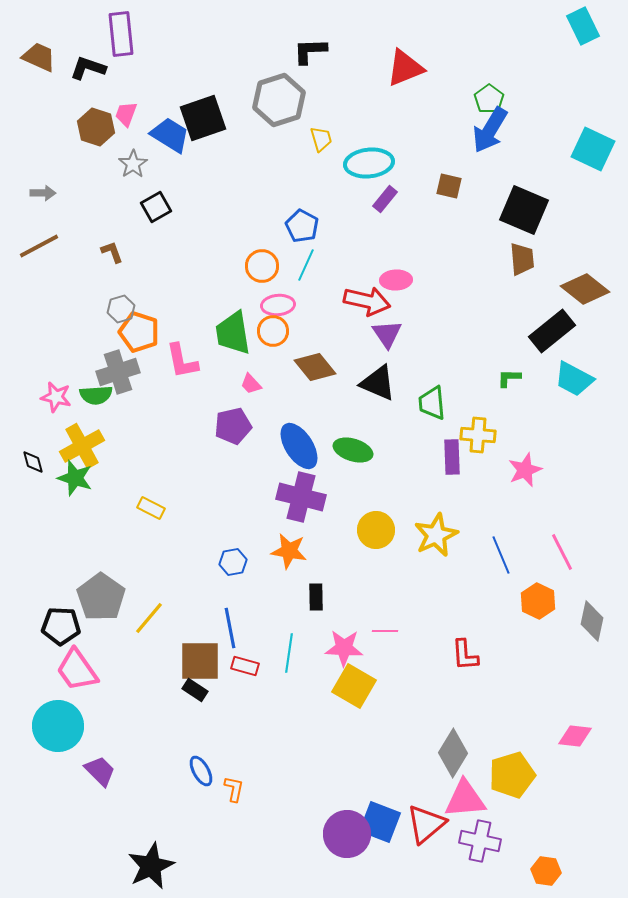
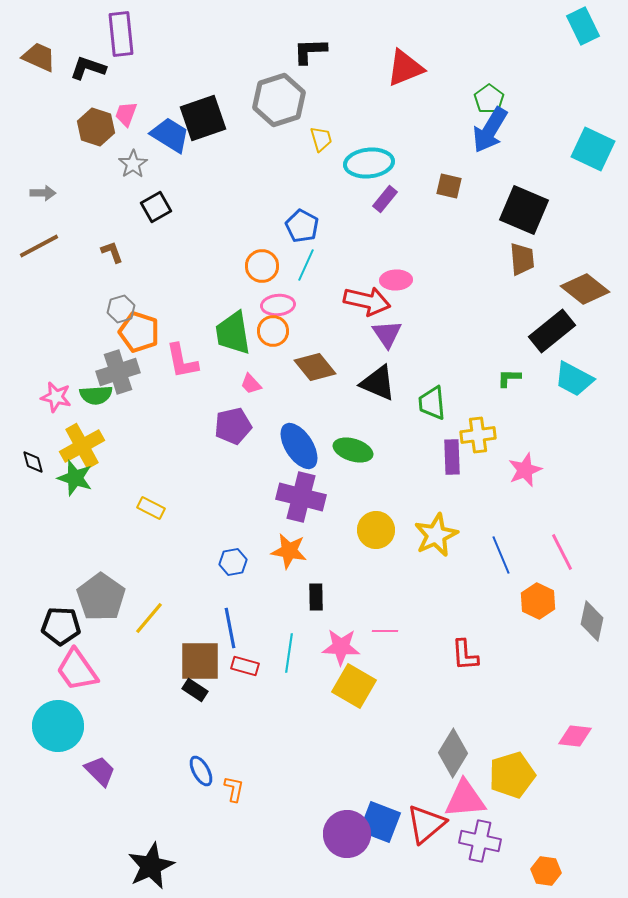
yellow cross at (478, 435): rotated 12 degrees counterclockwise
pink star at (344, 648): moved 3 px left, 1 px up
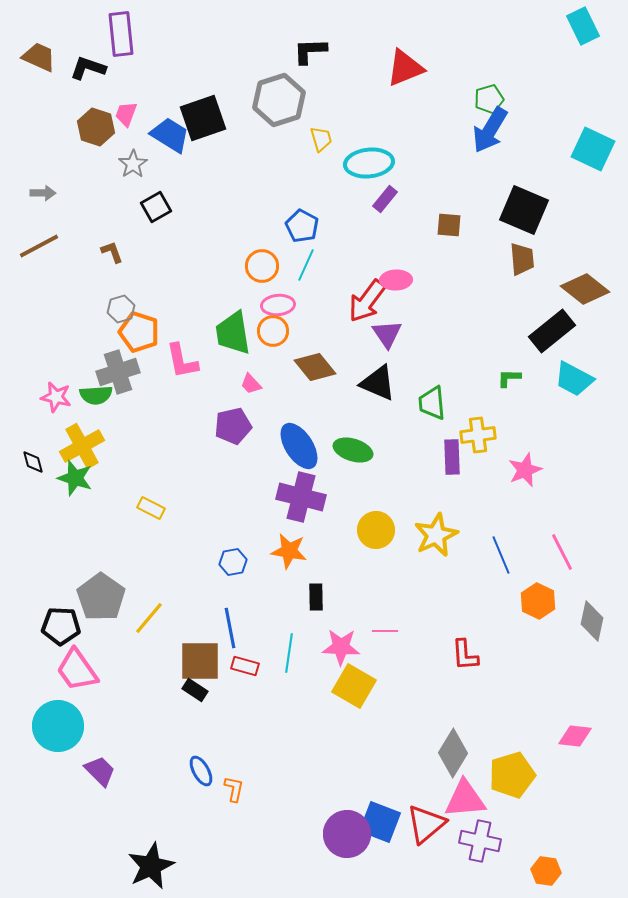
green pentagon at (489, 99): rotated 20 degrees clockwise
brown square at (449, 186): moved 39 px down; rotated 8 degrees counterclockwise
red arrow at (367, 301): rotated 114 degrees clockwise
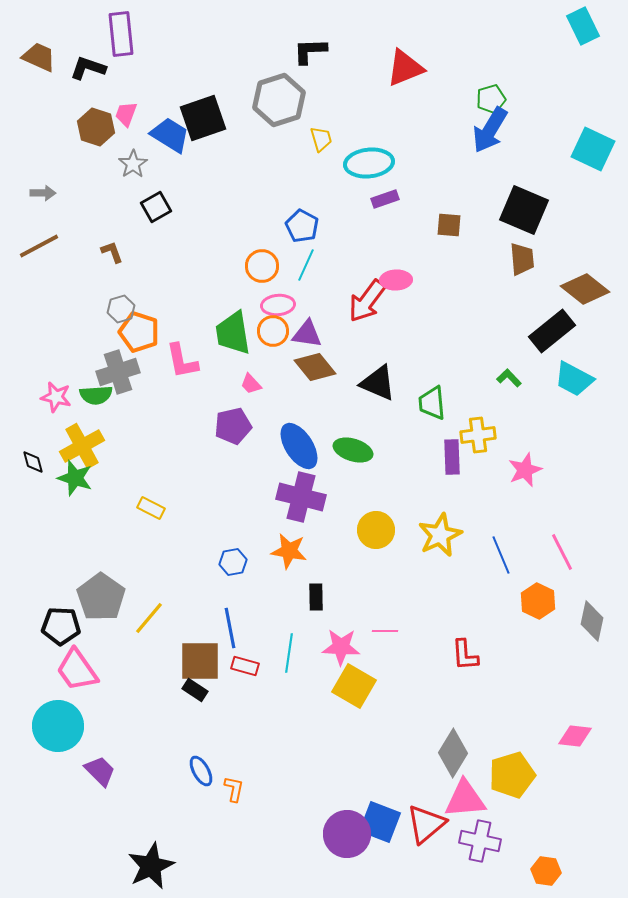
green pentagon at (489, 99): moved 2 px right
purple rectangle at (385, 199): rotated 32 degrees clockwise
purple triangle at (387, 334): moved 80 px left; rotated 48 degrees counterclockwise
green L-shape at (509, 378): rotated 45 degrees clockwise
yellow star at (436, 535): moved 4 px right
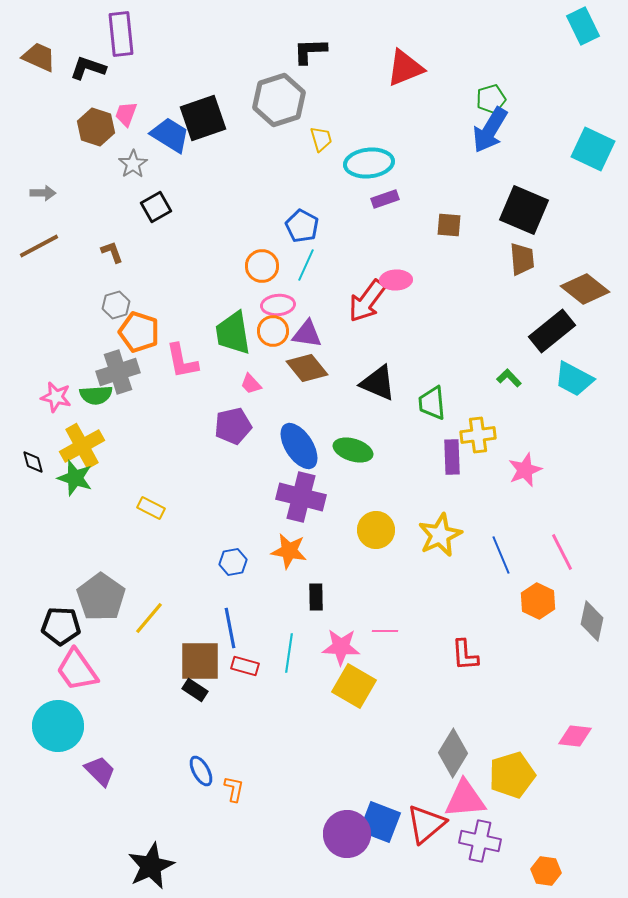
gray hexagon at (121, 309): moved 5 px left, 4 px up
brown diamond at (315, 367): moved 8 px left, 1 px down
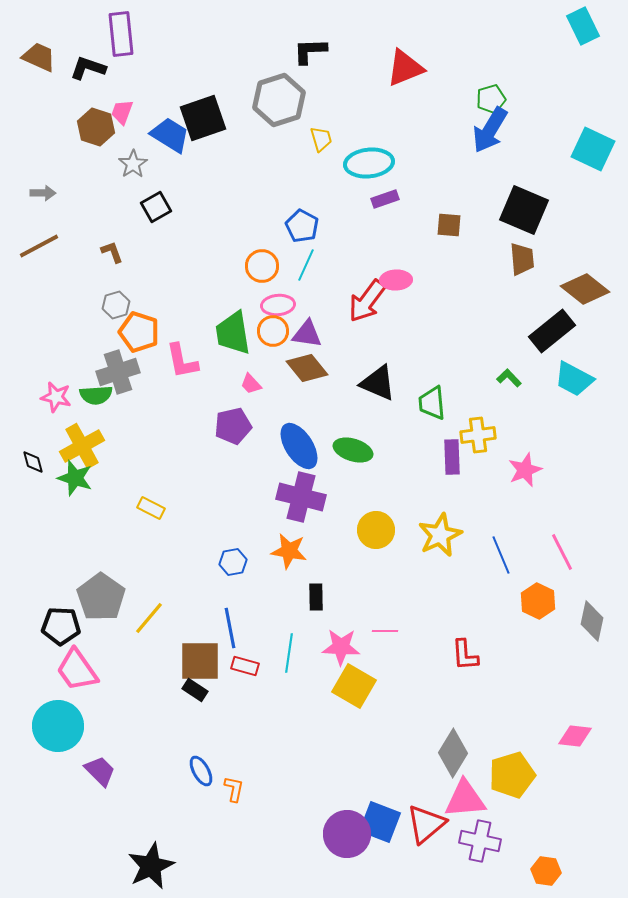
pink trapezoid at (126, 114): moved 4 px left, 2 px up
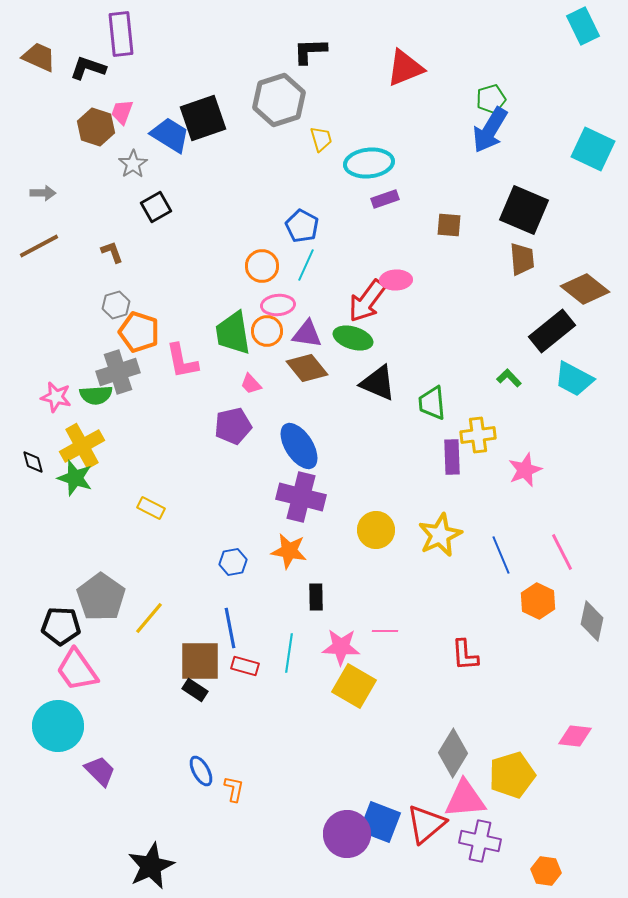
orange circle at (273, 331): moved 6 px left
green ellipse at (353, 450): moved 112 px up
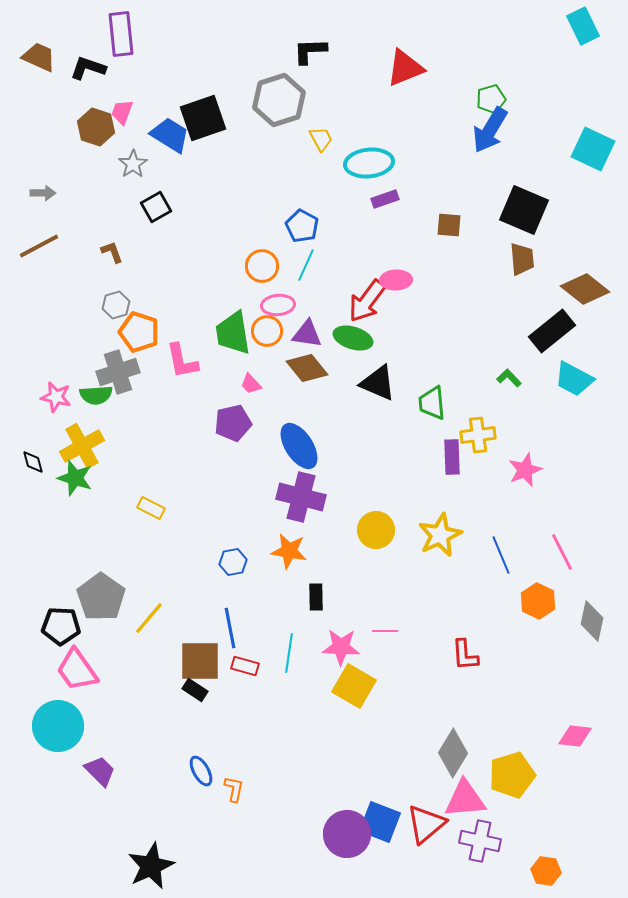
yellow trapezoid at (321, 139): rotated 12 degrees counterclockwise
purple pentagon at (233, 426): moved 3 px up
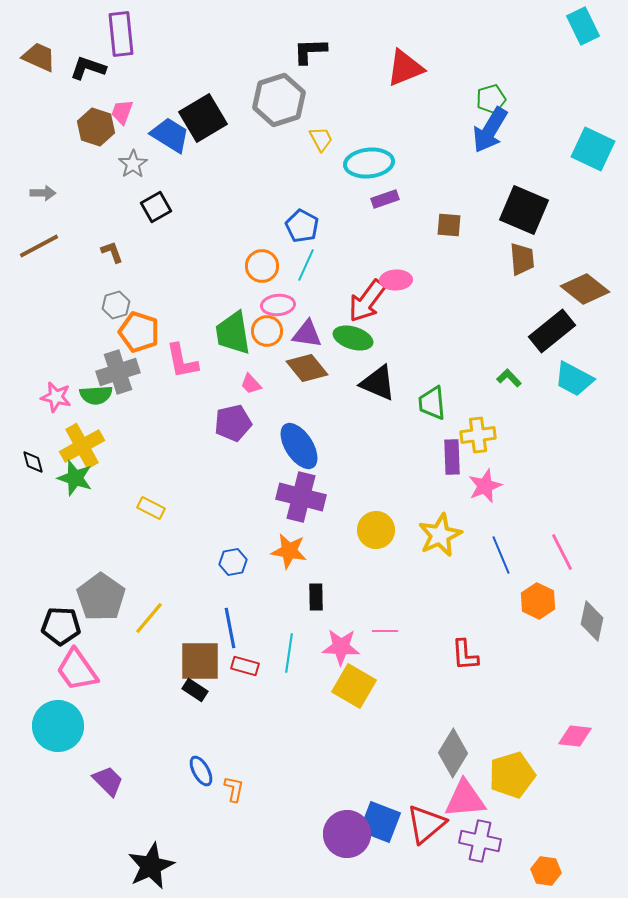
black square at (203, 118): rotated 12 degrees counterclockwise
pink star at (525, 470): moved 40 px left, 16 px down
purple trapezoid at (100, 771): moved 8 px right, 10 px down
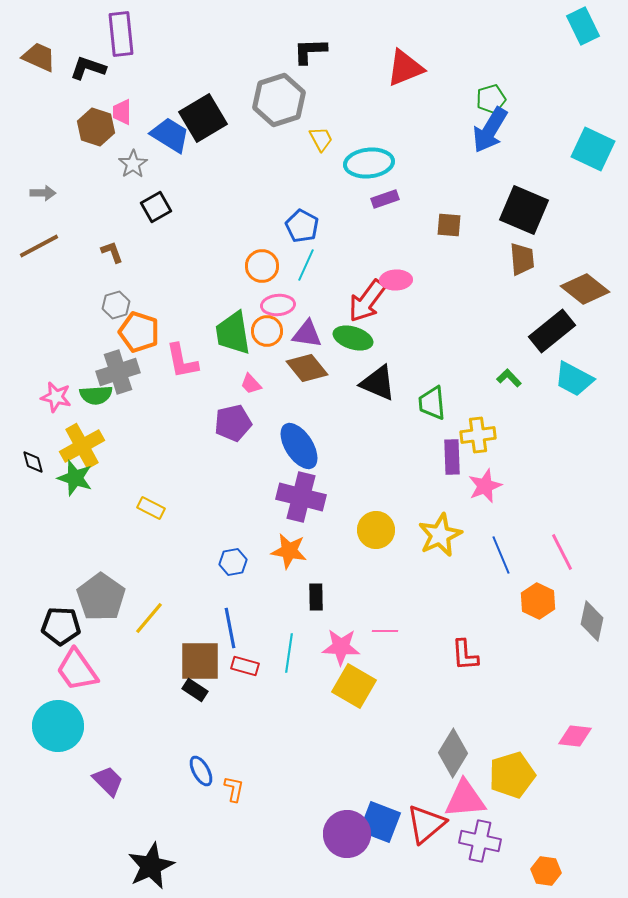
pink trapezoid at (122, 112): rotated 20 degrees counterclockwise
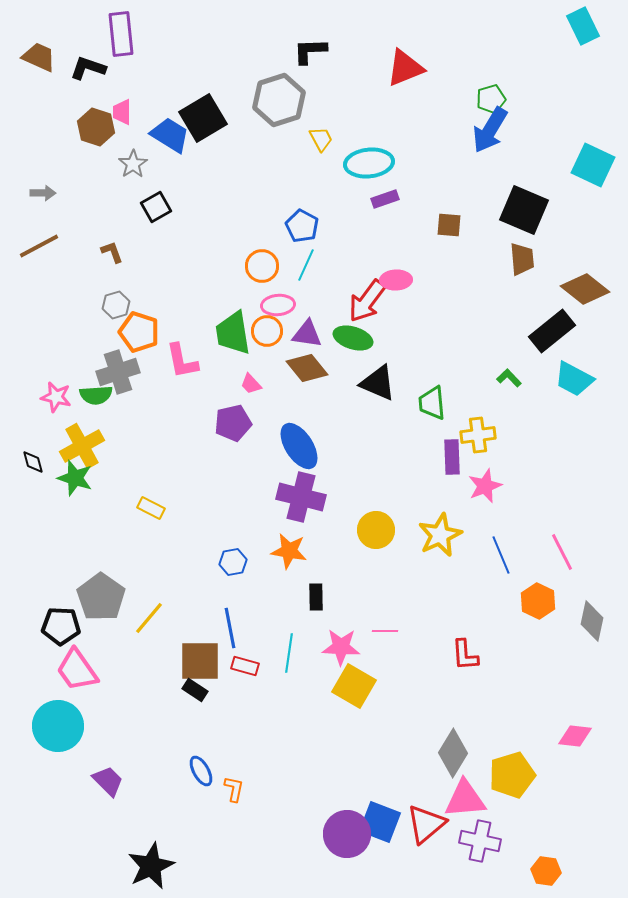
cyan square at (593, 149): moved 16 px down
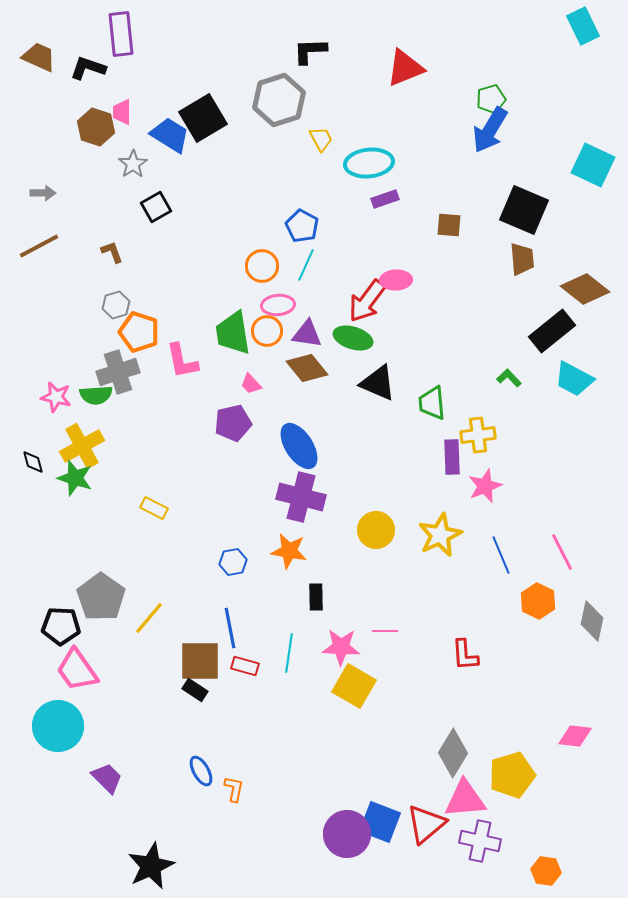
yellow rectangle at (151, 508): moved 3 px right
purple trapezoid at (108, 781): moved 1 px left, 3 px up
